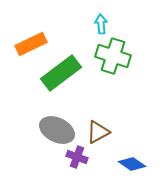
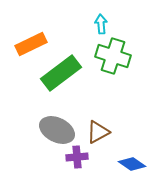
purple cross: rotated 25 degrees counterclockwise
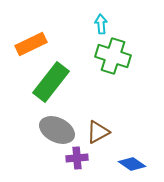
green rectangle: moved 10 px left, 9 px down; rotated 15 degrees counterclockwise
purple cross: moved 1 px down
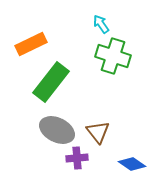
cyan arrow: rotated 30 degrees counterclockwise
brown triangle: rotated 40 degrees counterclockwise
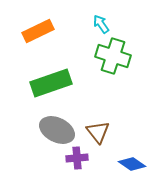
orange rectangle: moved 7 px right, 13 px up
green rectangle: moved 1 px down; rotated 33 degrees clockwise
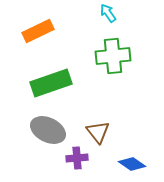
cyan arrow: moved 7 px right, 11 px up
green cross: rotated 24 degrees counterclockwise
gray ellipse: moved 9 px left
